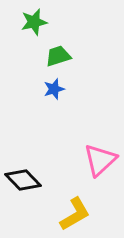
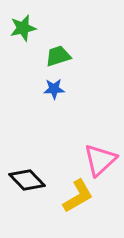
green star: moved 11 px left, 6 px down
blue star: rotated 15 degrees clockwise
black diamond: moved 4 px right
yellow L-shape: moved 3 px right, 18 px up
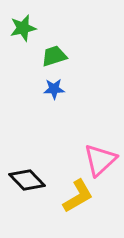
green trapezoid: moved 4 px left
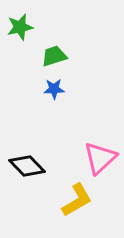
green star: moved 3 px left, 1 px up
pink triangle: moved 2 px up
black diamond: moved 14 px up
yellow L-shape: moved 1 px left, 4 px down
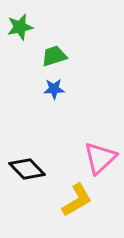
black diamond: moved 3 px down
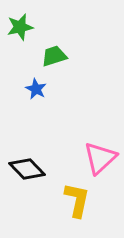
blue star: moved 18 px left; rotated 30 degrees clockwise
yellow L-shape: rotated 48 degrees counterclockwise
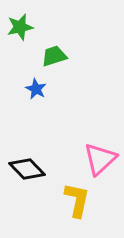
pink triangle: moved 1 px down
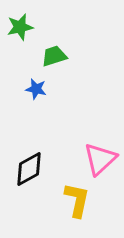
blue star: rotated 15 degrees counterclockwise
black diamond: moved 2 px right; rotated 75 degrees counterclockwise
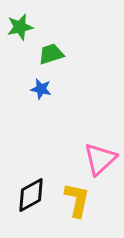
green trapezoid: moved 3 px left, 2 px up
blue star: moved 5 px right
black diamond: moved 2 px right, 26 px down
